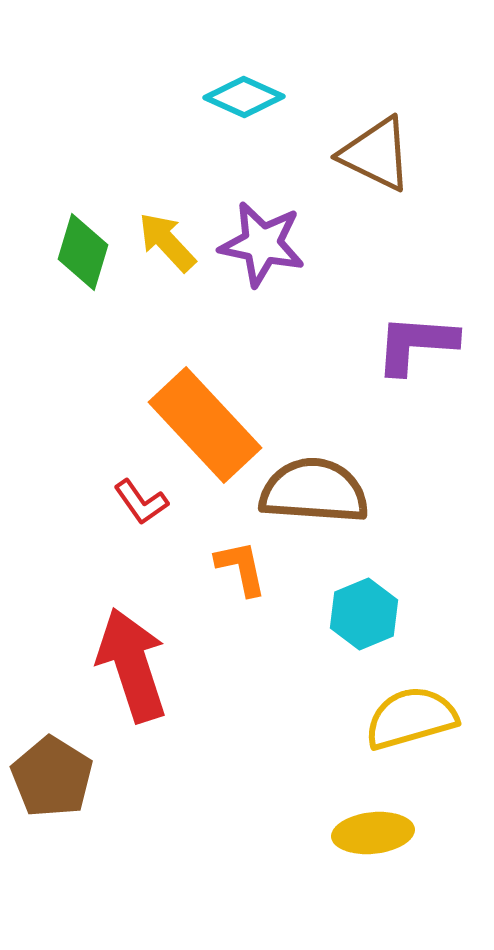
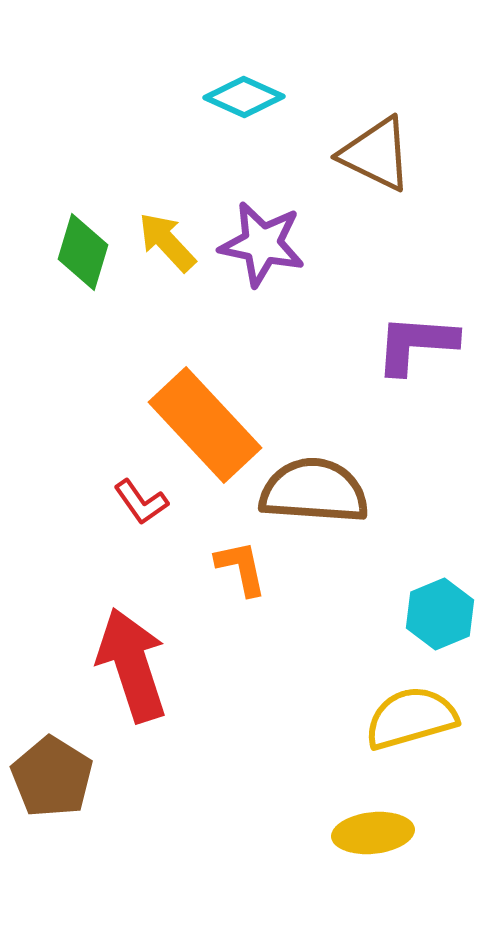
cyan hexagon: moved 76 px right
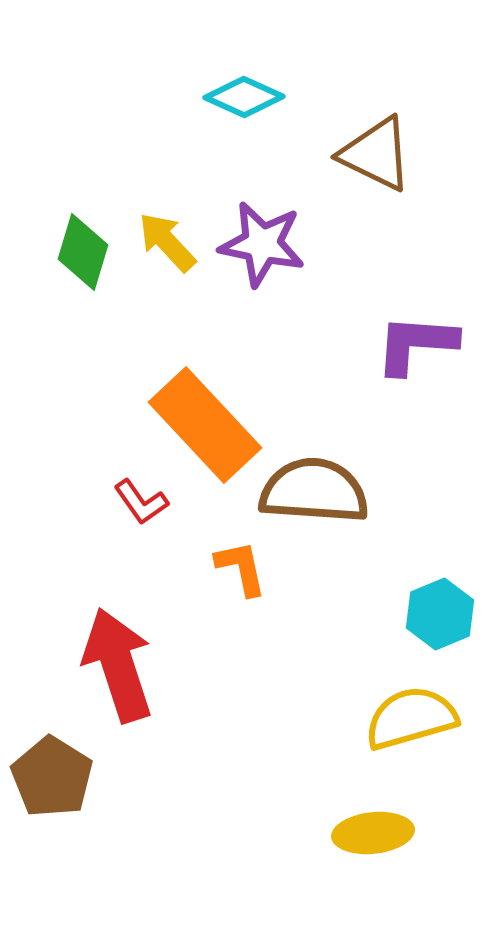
red arrow: moved 14 px left
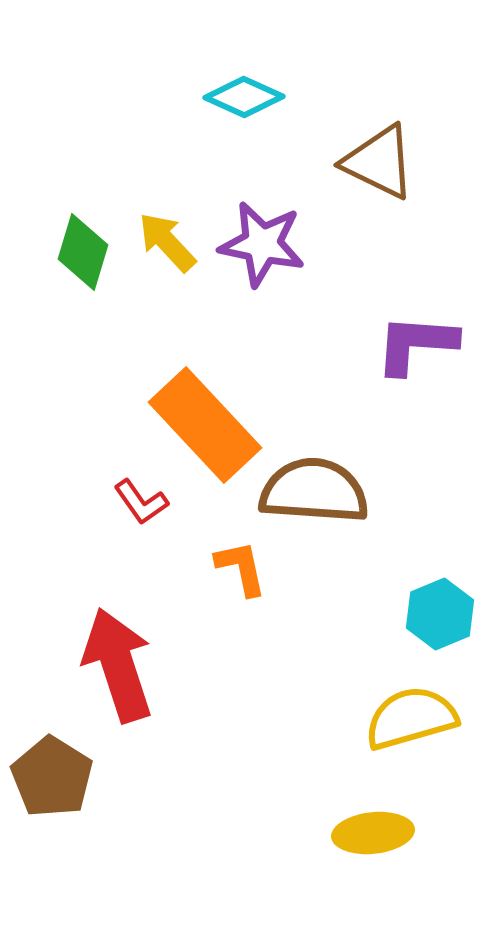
brown triangle: moved 3 px right, 8 px down
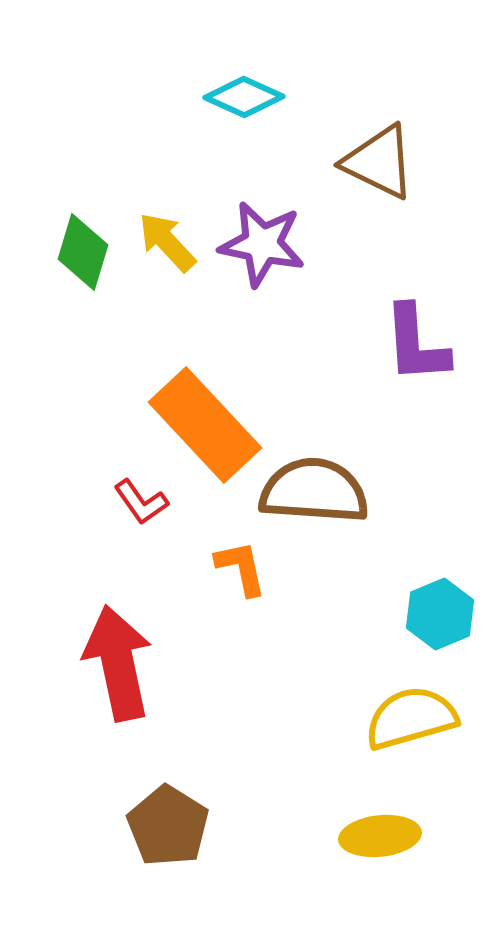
purple L-shape: rotated 98 degrees counterclockwise
red arrow: moved 2 px up; rotated 6 degrees clockwise
brown pentagon: moved 116 px right, 49 px down
yellow ellipse: moved 7 px right, 3 px down
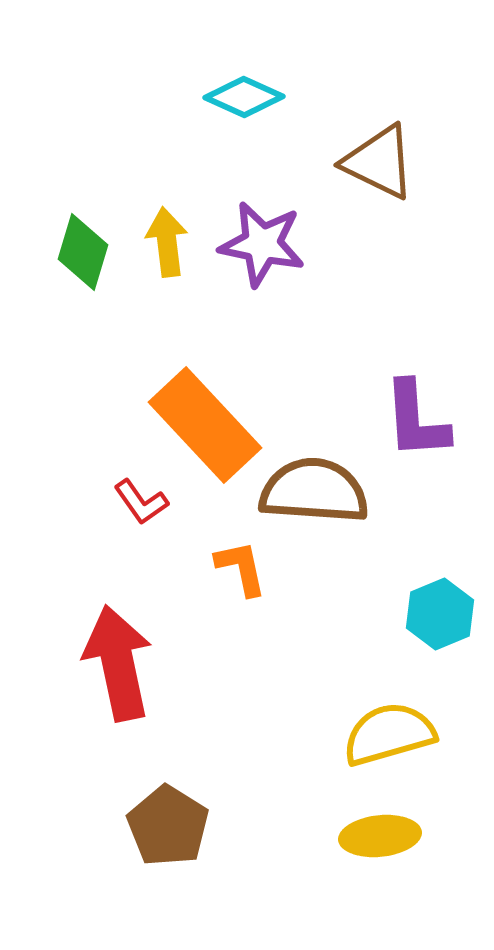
yellow arrow: rotated 36 degrees clockwise
purple L-shape: moved 76 px down
yellow semicircle: moved 22 px left, 16 px down
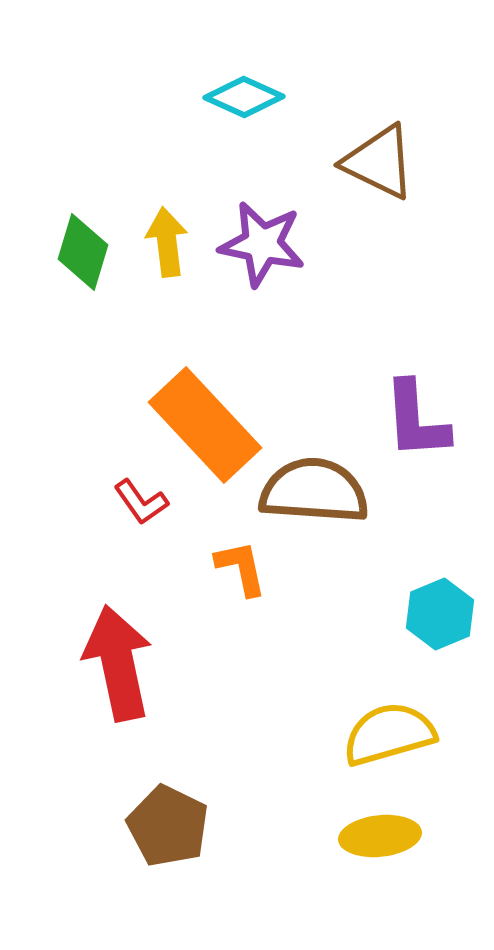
brown pentagon: rotated 6 degrees counterclockwise
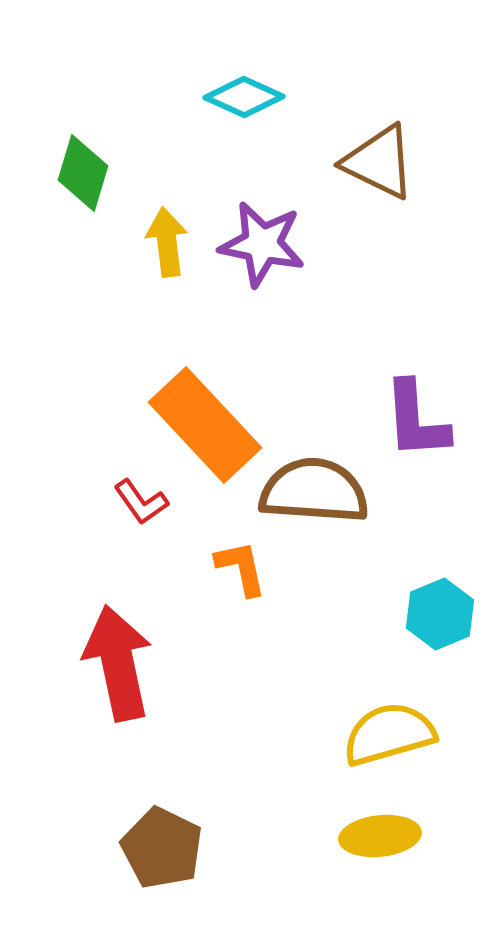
green diamond: moved 79 px up
brown pentagon: moved 6 px left, 22 px down
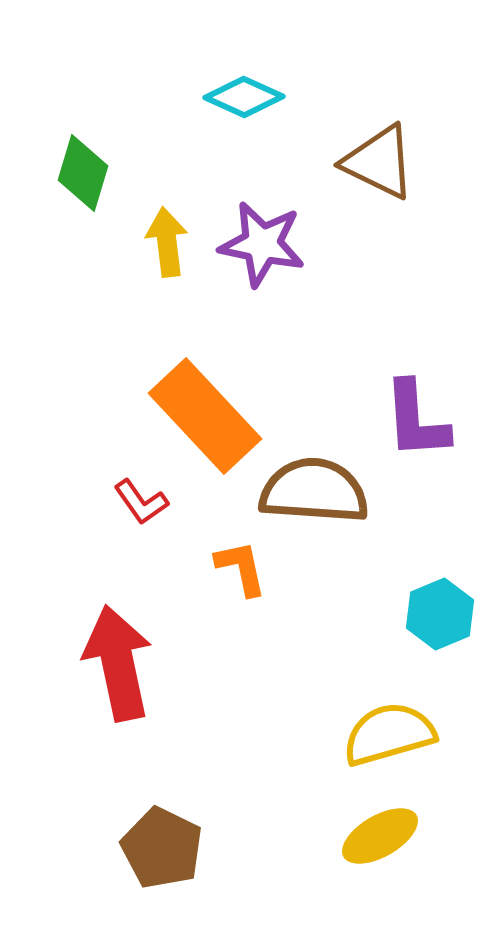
orange rectangle: moved 9 px up
yellow ellipse: rotated 24 degrees counterclockwise
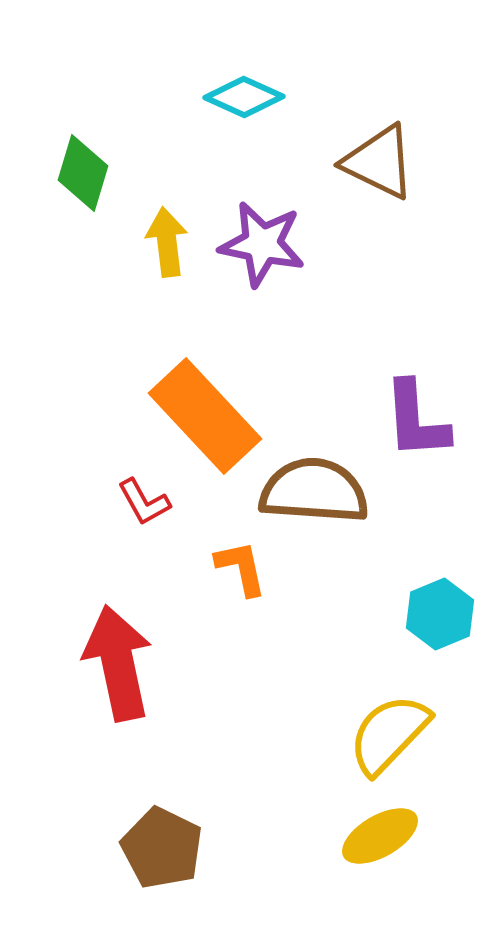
red L-shape: moved 3 px right; rotated 6 degrees clockwise
yellow semicircle: rotated 30 degrees counterclockwise
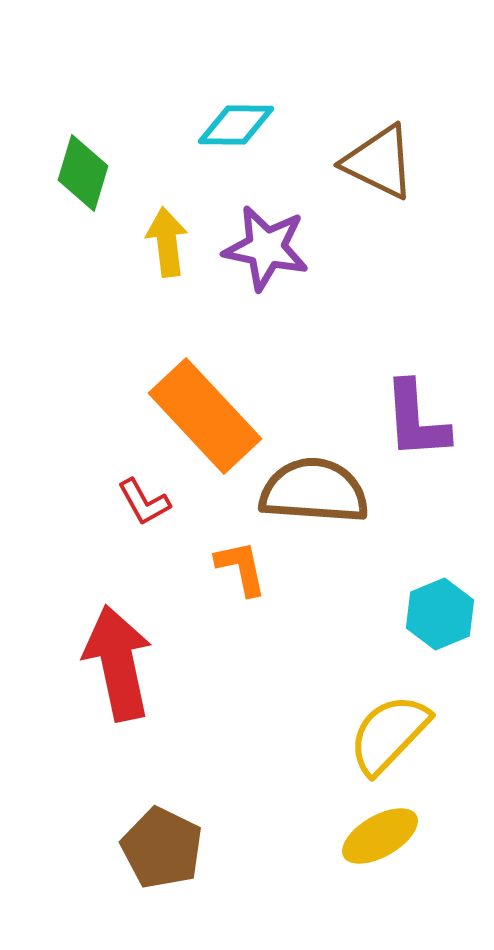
cyan diamond: moved 8 px left, 28 px down; rotated 24 degrees counterclockwise
purple star: moved 4 px right, 4 px down
